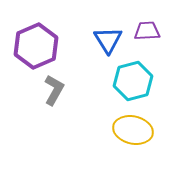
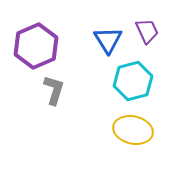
purple trapezoid: rotated 68 degrees clockwise
gray L-shape: rotated 12 degrees counterclockwise
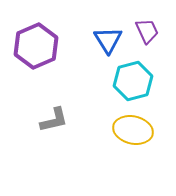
gray L-shape: moved 30 px down; rotated 60 degrees clockwise
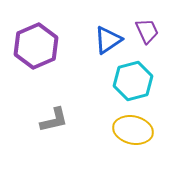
blue triangle: rotated 28 degrees clockwise
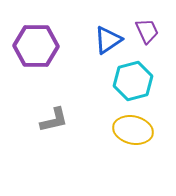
purple hexagon: rotated 24 degrees clockwise
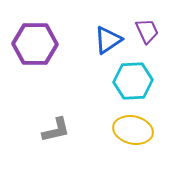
purple hexagon: moved 1 px left, 2 px up
cyan hexagon: rotated 12 degrees clockwise
gray L-shape: moved 2 px right, 10 px down
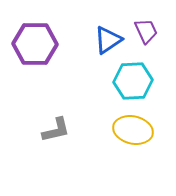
purple trapezoid: moved 1 px left
